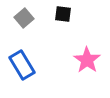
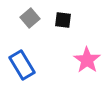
black square: moved 6 px down
gray square: moved 6 px right
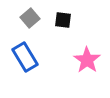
blue rectangle: moved 3 px right, 8 px up
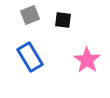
gray square: moved 3 px up; rotated 18 degrees clockwise
blue rectangle: moved 5 px right
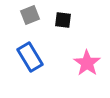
pink star: moved 3 px down
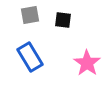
gray square: rotated 12 degrees clockwise
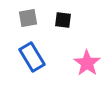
gray square: moved 2 px left, 3 px down
blue rectangle: moved 2 px right
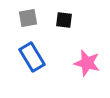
black square: moved 1 px right
pink star: rotated 20 degrees counterclockwise
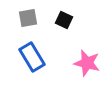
black square: rotated 18 degrees clockwise
